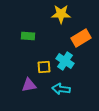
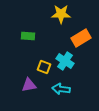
yellow square: rotated 24 degrees clockwise
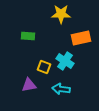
orange rectangle: rotated 18 degrees clockwise
